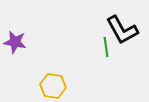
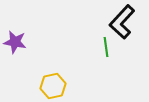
black L-shape: moved 8 px up; rotated 72 degrees clockwise
yellow hexagon: rotated 20 degrees counterclockwise
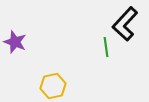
black L-shape: moved 3 px right, 2 px down
purple star: rotated 10 degrees clockwise
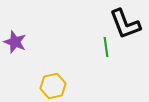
black L-shape: rotated 64 degrees counterclockwise
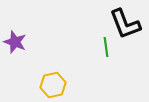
yellow hexagon: moved 1 px up
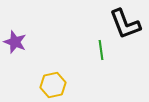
green line: moved 5 px left, 3 px down
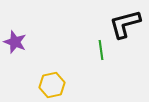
black L-shape: rotated 96 degrees clockwise
yellow hexagon: moved 1 px left
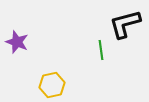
purple star: moved 2 px right
